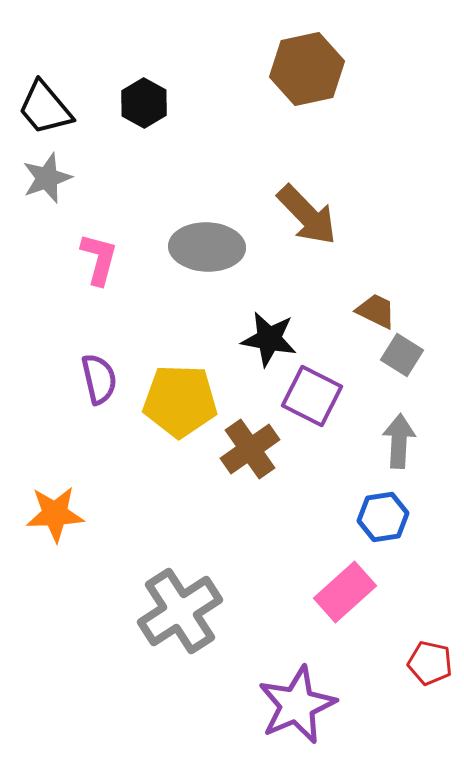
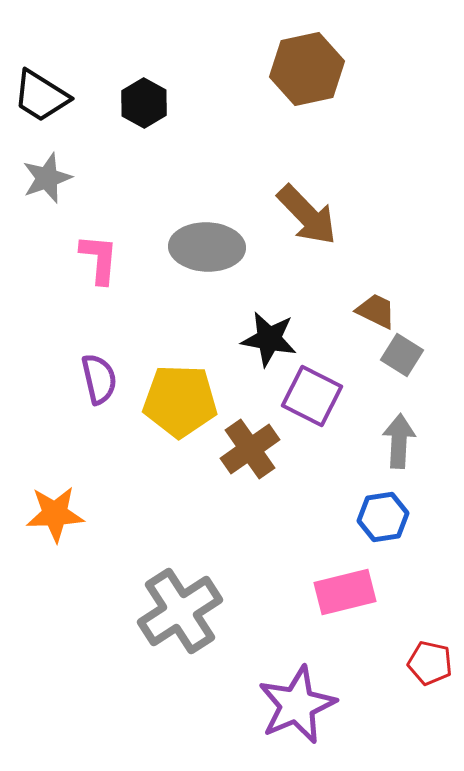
black trapezoid: moved 4 px left, 12 px up; rotated 18 degrees counterclockwise
pink L-shape: rotated 10 degrees counterclockwise
pink rectangle: rotated 28 degrees clockwise
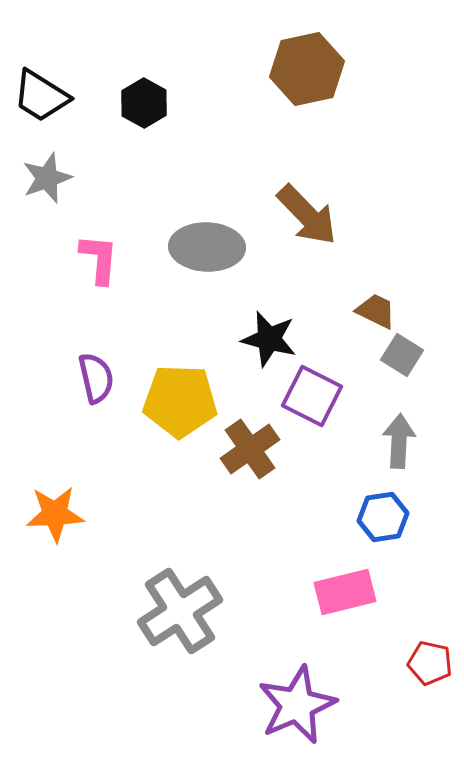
black star: rotated 4 degrees clockwise
purple semicircle: moved 3 px left, 1 px up
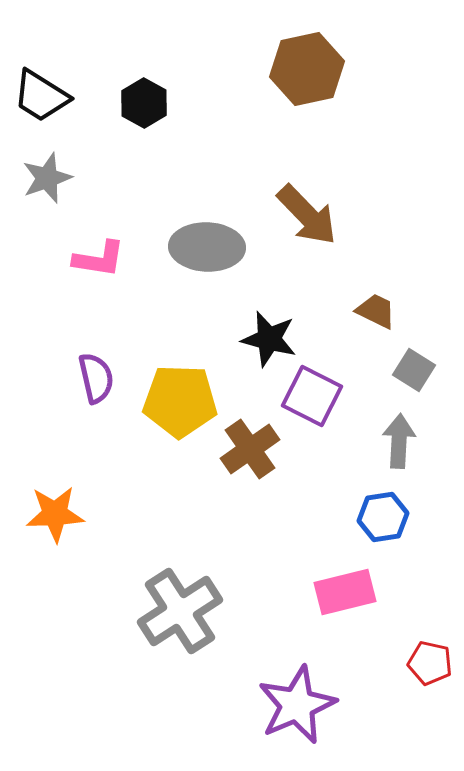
pink L-shape: rotated 94 degrees clockwise
gray square: moved 12 px right, 15 px down
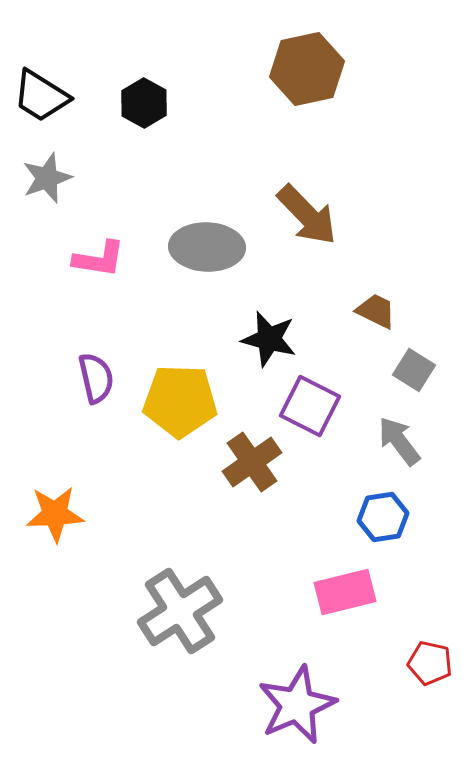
purple square: moved 2 px left, 10 px down
gray arrow: rotated 40 degrees counterclockwise
brown cross: moved 2 px right, 13 px down
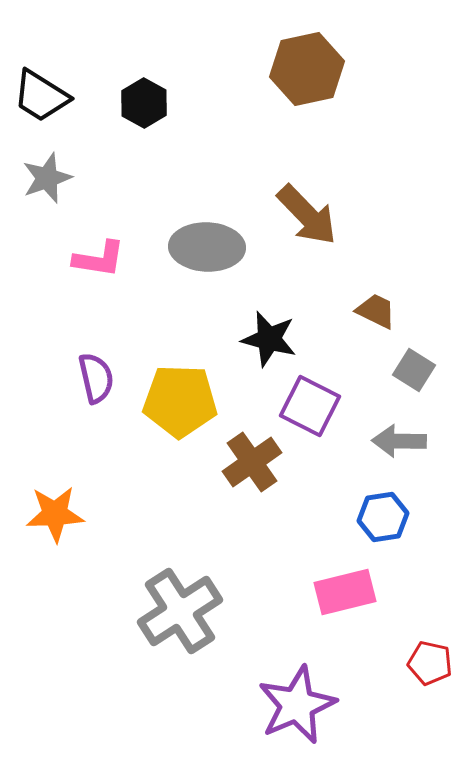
gray arrow: rotated 52 degrees counterclockwise
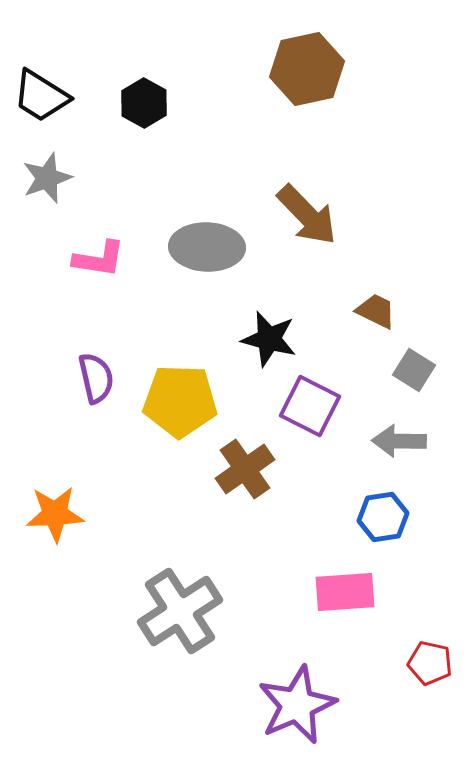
brown cross: moved 7 px left, 7 px down
pink rectangle: rotated 10 degrees clockwise
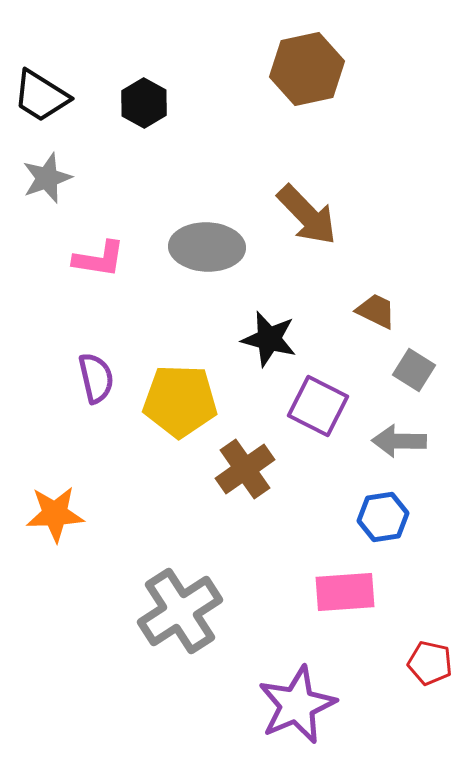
purple square: moved 8 px right
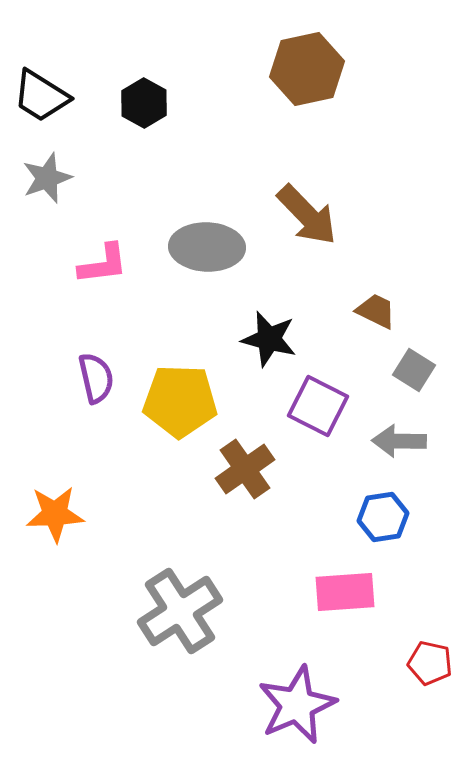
pink L-shape: moved 4 px right, 5 px down; rotated 16 degrees counterclockwise
